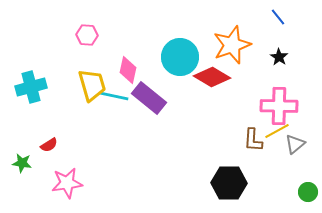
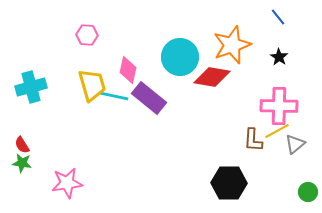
red diamond: rotated 21 degrees counterclockwise
red semicircle: moved 27 px left; rotated 90 degrees clockwise
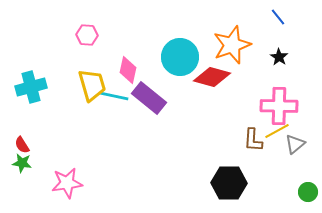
red diamond: rotated 6 degrees clockwise
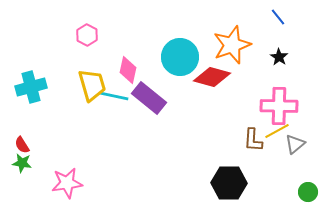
pink hexagon: rotated 25 degrees clockwise
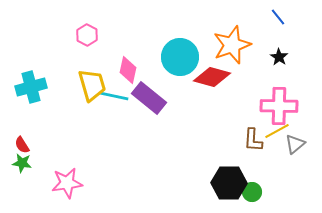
green circle: moved 56 px left
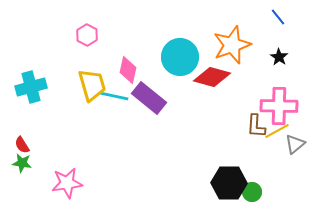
brown L-shape: moved 3 px right, 14 px up
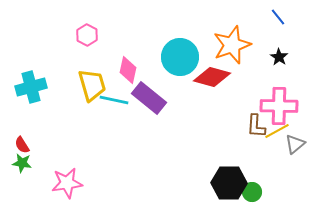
cyan line: moved 4 px down
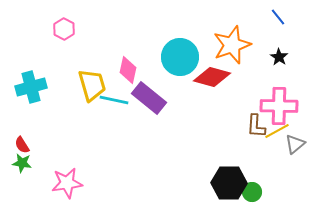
pink hexagon: moved 23 px left, 6 px up
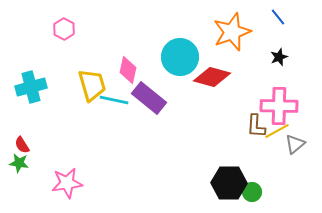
orange star: moved 13 px up
black star: rotated 18 degrees clockwise
green star: moved 3 px left
